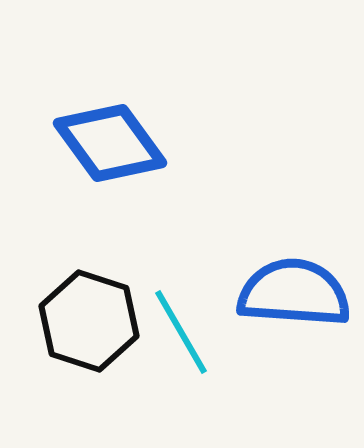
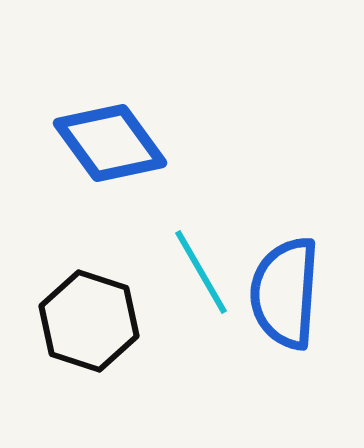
blue semicircle: moved 9 px left; rotated 90 degrees counterclockwise
cyan line: moved 20 px right, 60 px up
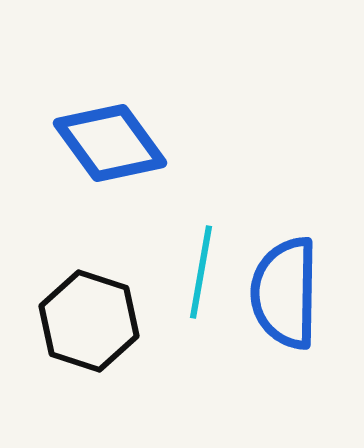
cyan line: rotated 40 degrees clockwise
blue semicircle: rotated 3 degrees counterclockwise
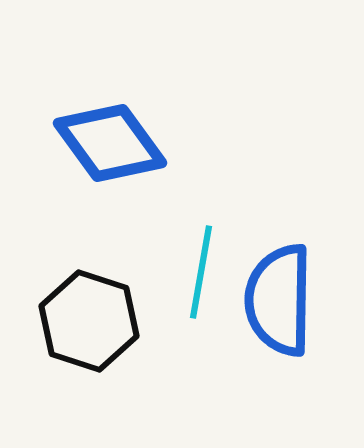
blue semicircle: moved 6 px left, 7 px down
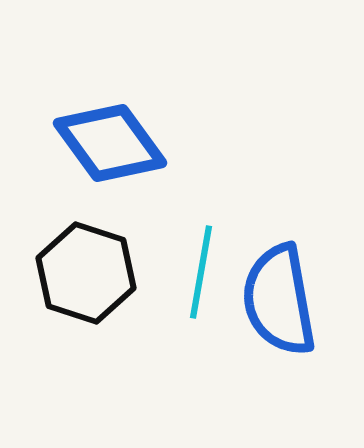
blue semicircle: rotated 11 degrees counterclockwise
black hexagon: moved 3 px left, 48 px up
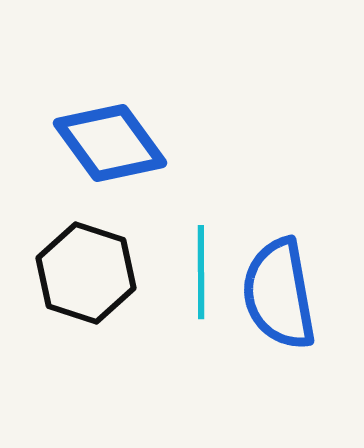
cyan line: rotated 10 degrees counterclockwise
blue semicircle: moved 6 px up
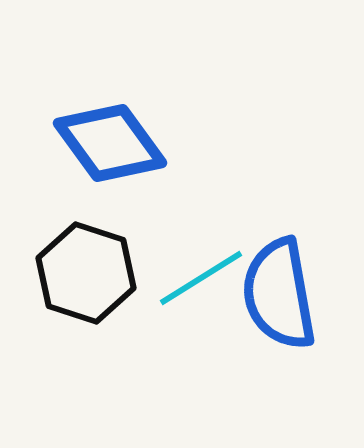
cyan line: moved 6 px down; rotated 58 degrees clockwise
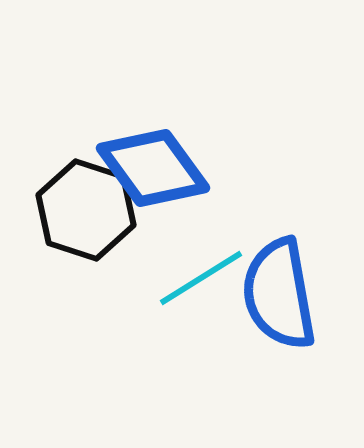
blue diamond: moved 43 px right, 25 px down
black hexagon: moved 63 px up
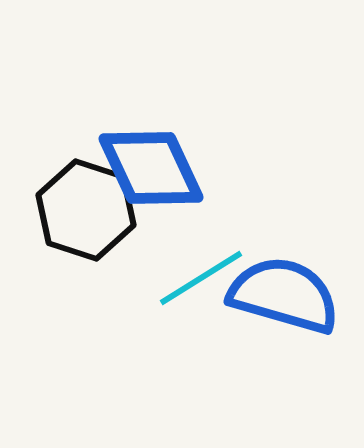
blue diamond: moved 2 px left; rotated 11 degrees clockwise
blue semicircle: moved 5 px right, 1 px down; rotated 116 degrees clockwise
